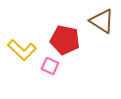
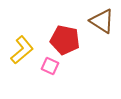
yellow L-shape: rotated 84 degrees counterclockwise
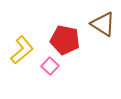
brown triangle: moved 1 px right, 3 px down
pink square: rotated 18 degrees clockwise
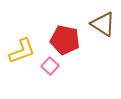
yellow L-shape: moved 1 px down; rotated 20 degrees clockwise
